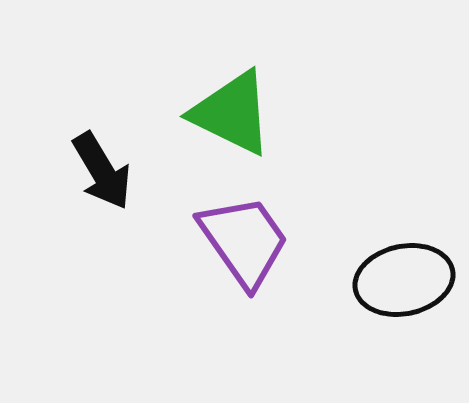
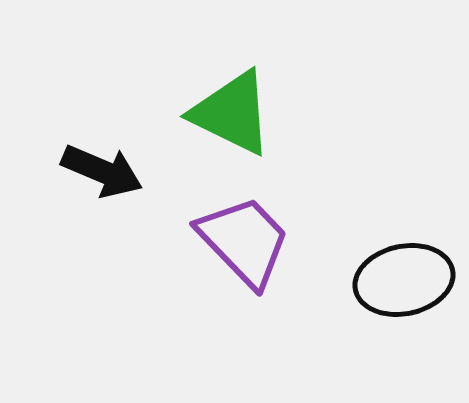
black arrow: rotated 36 degrees counterclockwise
purple trapezoid: rotated 9 degrees counterclockwise
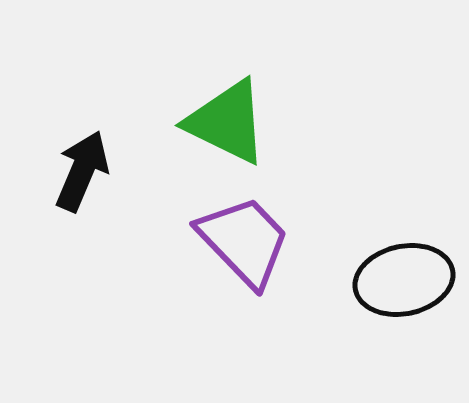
green triangle: moved 5 px left, 9 px down
black arrow: moved 20 px left; rotated 90 degrees counterclockwise
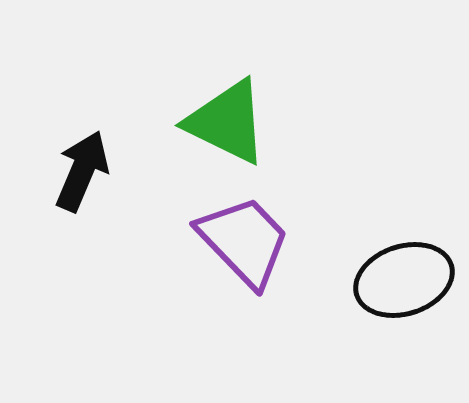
black ellipse: rotated 6 degrees counterclockwise
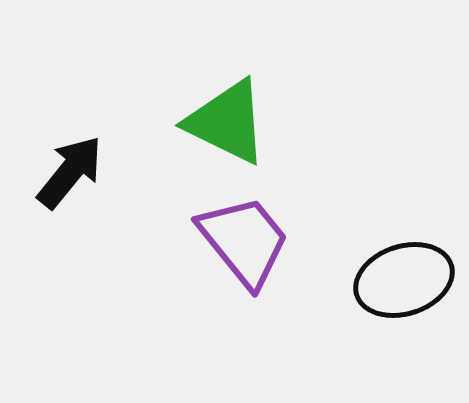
black arrow: moved 12 px left, 1 px down; rotated 16 degrees clockwise
purple trapezoid: rotated 5 degrees clockwise
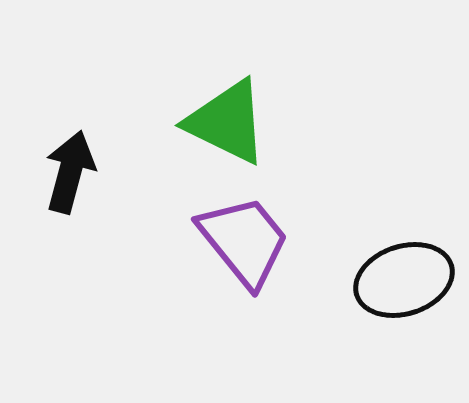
black arrow: rotated 24 degrees counterclockwise
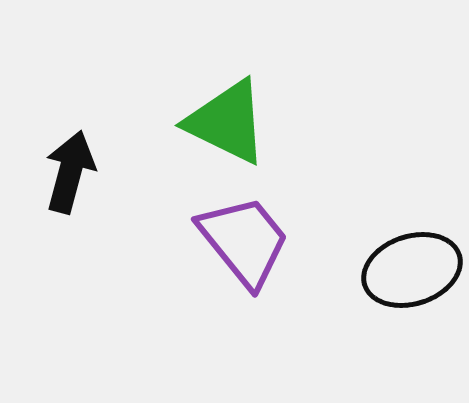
black ellipse: moved 8 px right, 10 px up
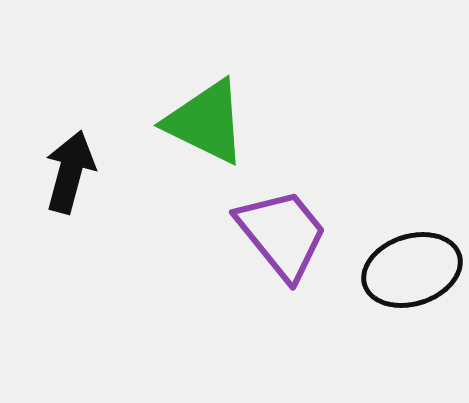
green triangle: moved 21 px left
purple trapezoid: moved 38 px right, 7 px up
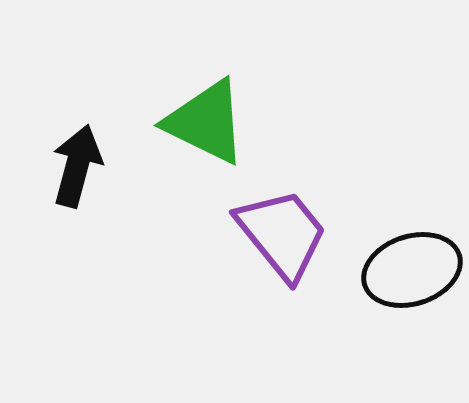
black arrow: moved 7 px right, 6 px up
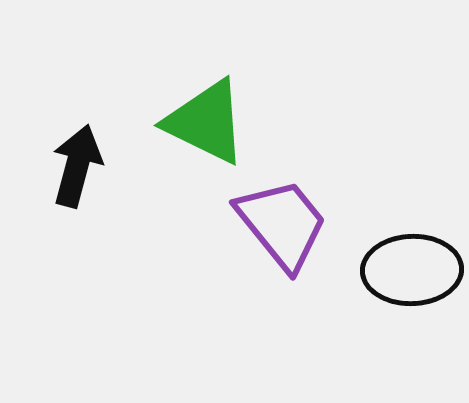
purple trapezoid: moved 10 px up
black ellipse: rotated 16 degrees clockwise
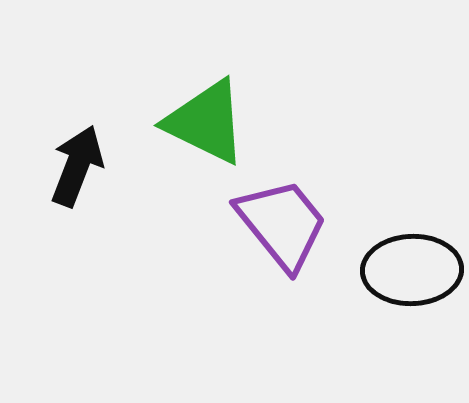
black arrow: rotated 6 degrees clockwise
